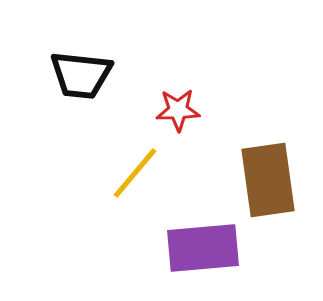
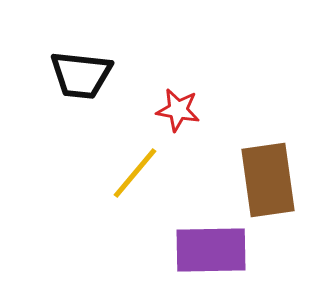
red star: rotated 12 degrees clockwise
purple rectangle: moved 8 px right, 2 px down; rotated 4 degrees clockwise
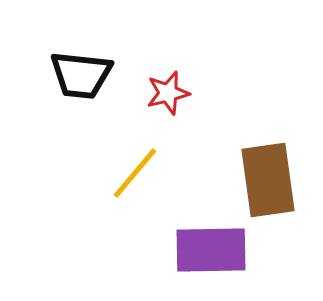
red star: moved 10 px left, 17 px up; rotated 24 degrees counterclockwise
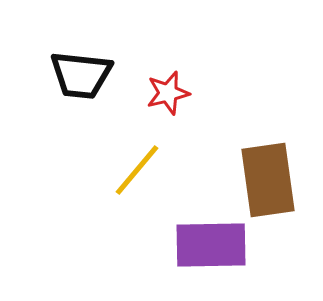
yellow line: moved 2 px right, 3 px up
purple rectangle: moved 5 px up
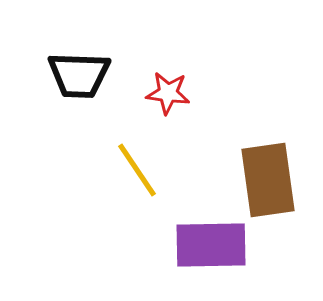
black trapezoid: moved 2 px left; rotated 4 degrees counterclockwise
red star: rotated 21 degrees clockwise
yellow line: rotated 74 degrees counterclockwise
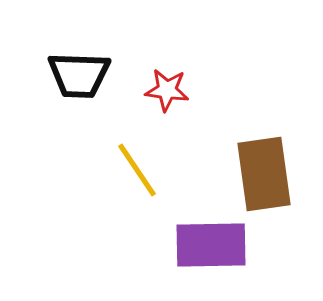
red star: moved 1 px left, 3 px up
brown rectangle: moved 4 px left, 6 px up
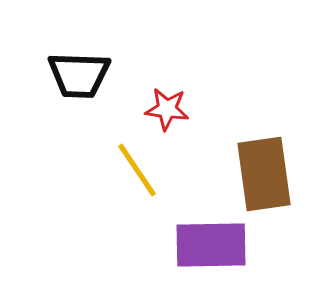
red star: moved 19 px down
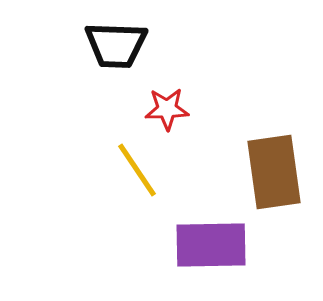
black trapezoid: moved 37 px right, 30 px up
red star: rotated 9 degrees counterclockwise
brown rectangle: moved 10 px right, 2 px up
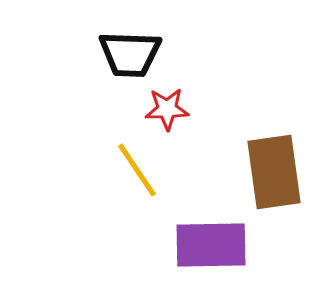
black trapezoid: moved 14 px right, 9 px down
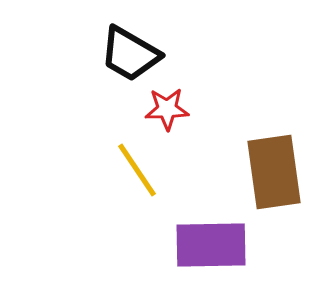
black trapezoid: rotated 28 degrees clockwise
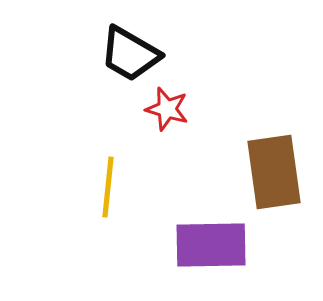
red star: rotated 18 degrees clockwise
yellow line: moved 29 px left, 17 px down; rotated 40 degrees clockwise
